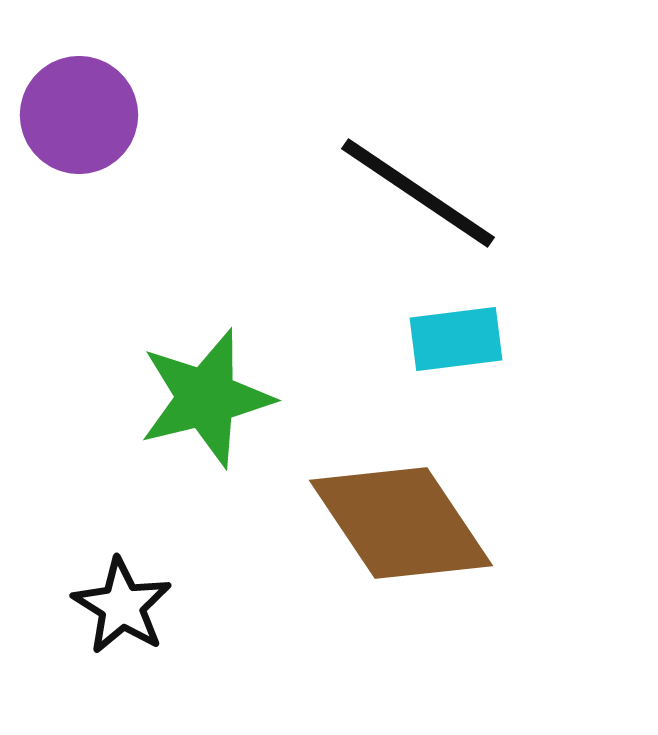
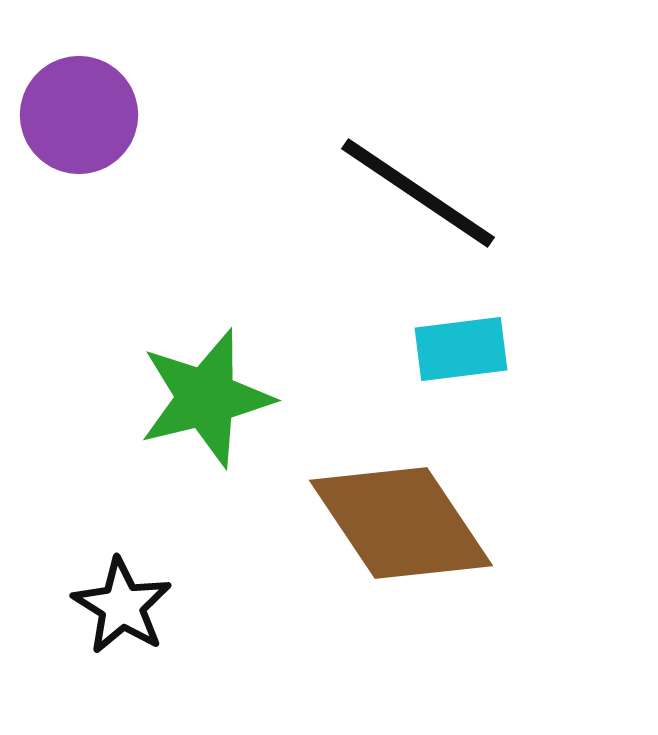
cyan rectangle: moved 5 px right, 10 px down
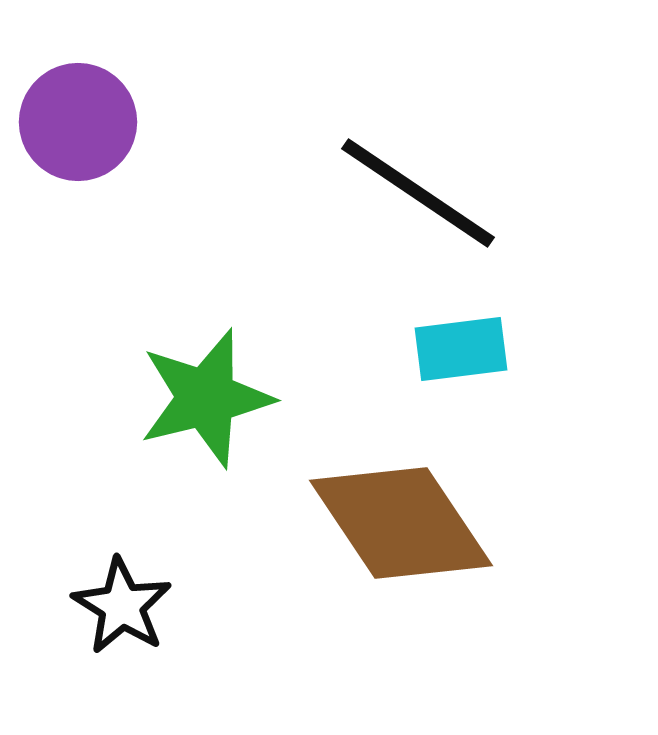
purple circle: moved 1 px left, 7 px down
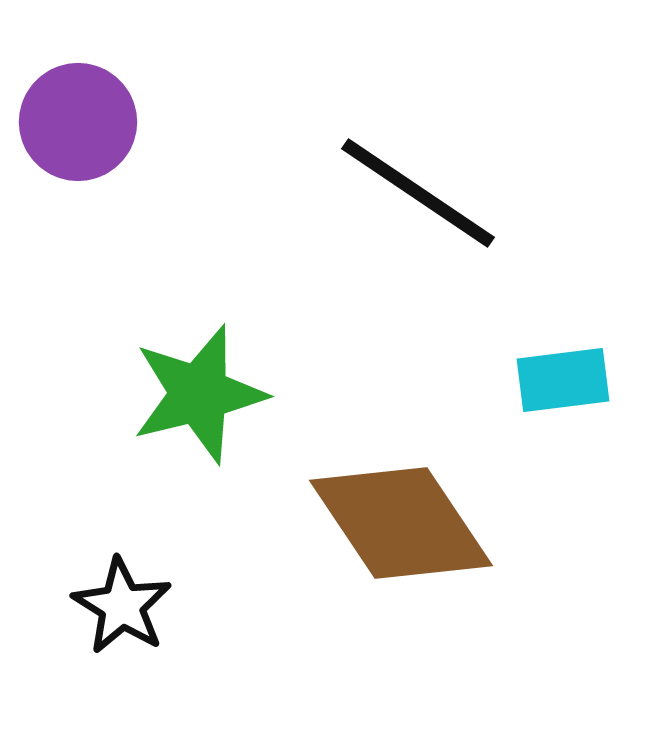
cyan rectangle: moved 102 px right, 31 px down
green star: moved 7 px left, 4 px up
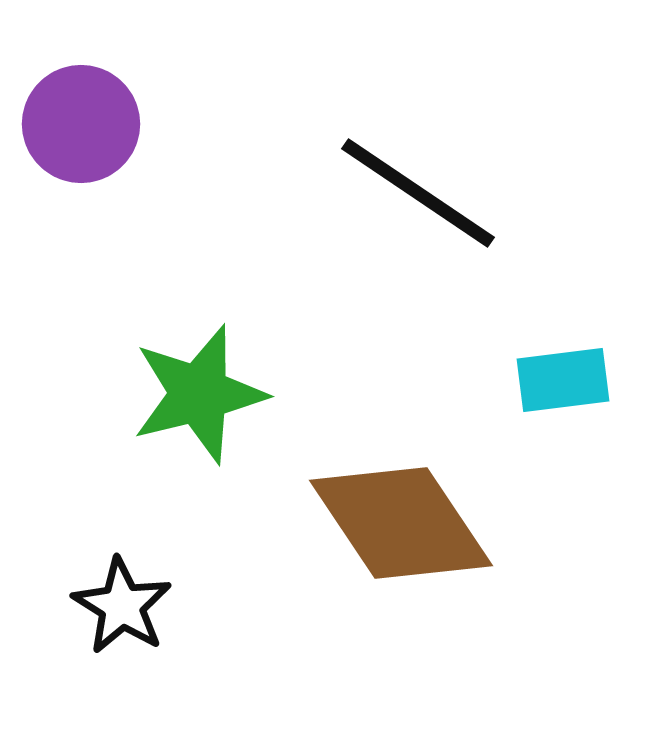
purple circle: moved 3 px right, 2 px down
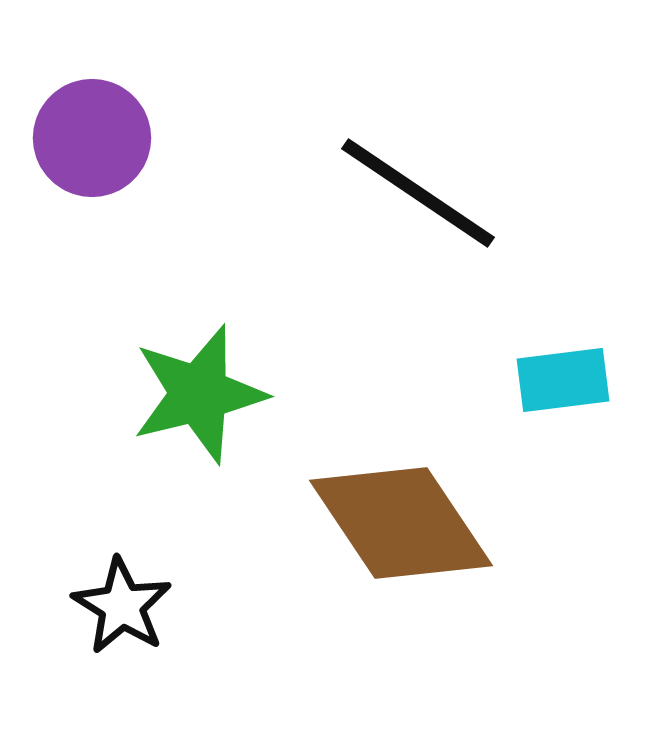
purple circle: moved 11 px right, 14 px down
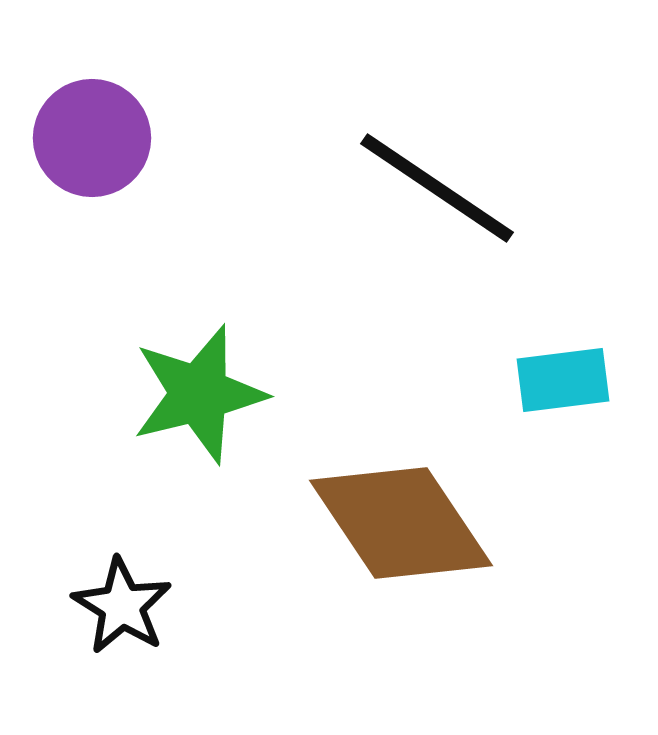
black line: moved 19 px right, 5 px up
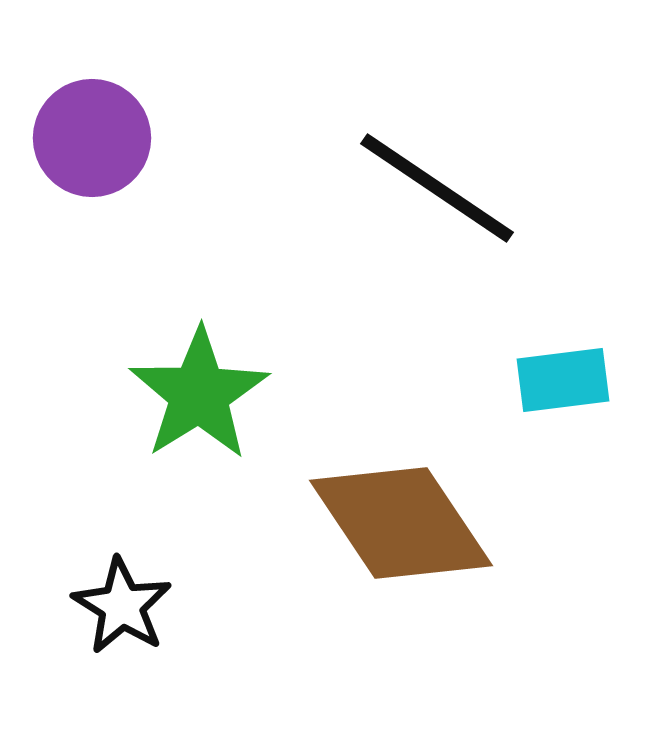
green star: rotated 18 degrees counterclockwise
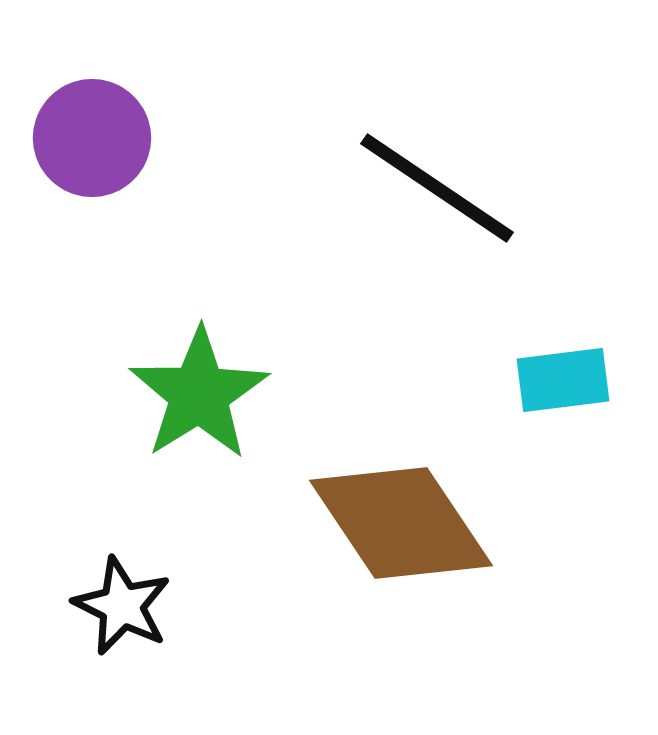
black star: rotated 6 degrees counterclockwise
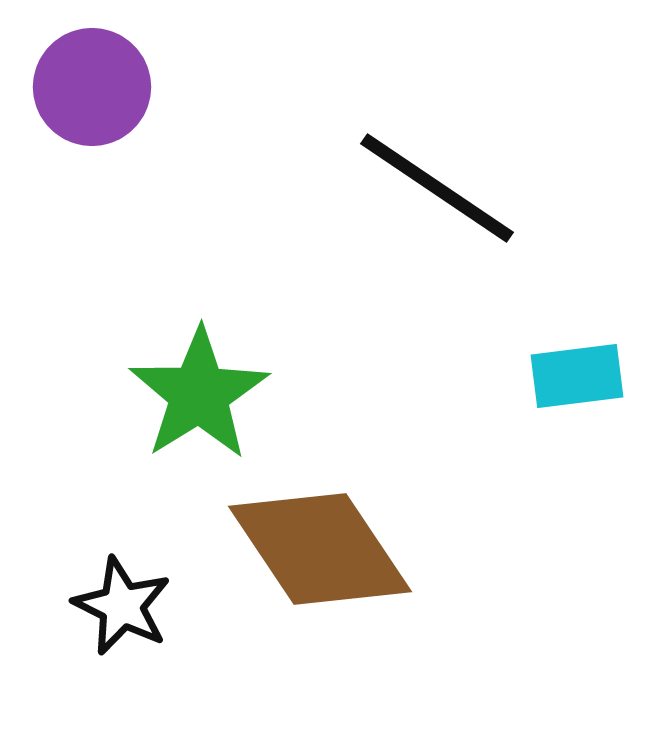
purple circle: moved 51 px up
cyan rectangle: moved 14 px right, 4 px up
brown diamond: moved 81 px left, 26 px down
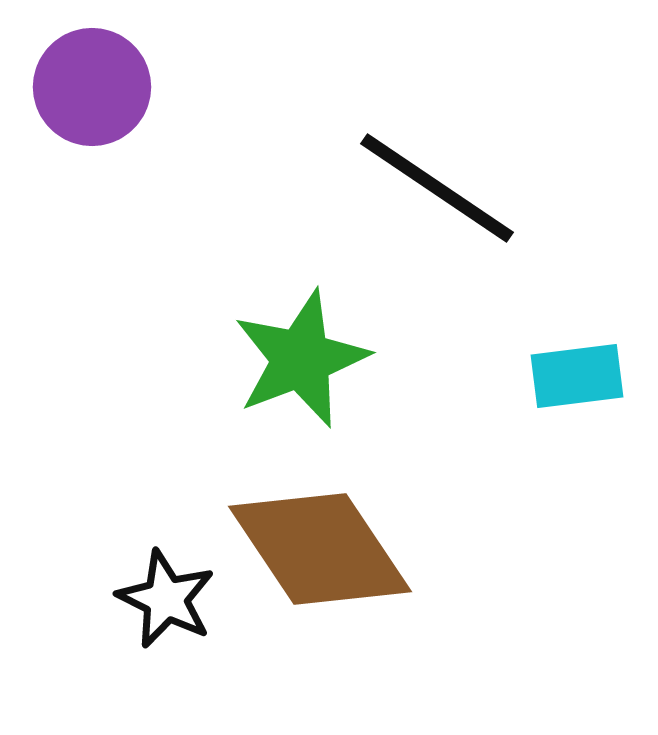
green star: moved 102 px right, 35 px up; rotated 11 degrees clockwise
black star: moved 44 px right, 7 px up
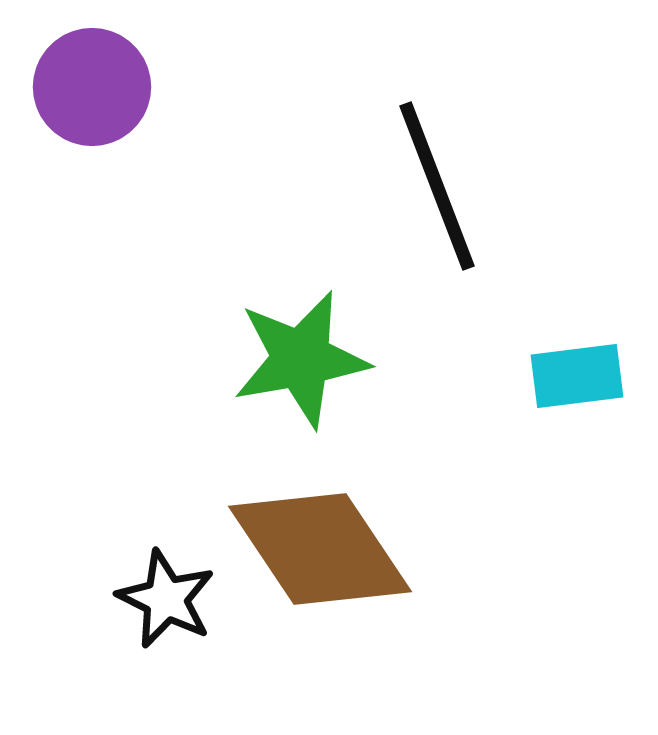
black line: moved 2 px up; rotated 35 degrees clockwise
green star: rotated 11 degrees clockwise
